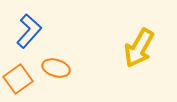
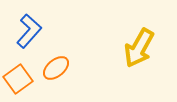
orange ellipse: rotated 56 degrees counterclockwise
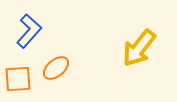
yellow arrow: rotated 9 degrees clockwise
orange square: rotated 32 degrees clockwise
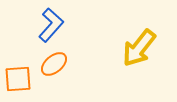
blue L-shape: moved 22 px right, 6 px up
orange ellipse: moved 2 px left, 4 px up
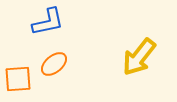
blue L-shape: moved 3 px left, 3 px up; rotated 36 degrees clockwise
yellow arrow: moved 9 px down
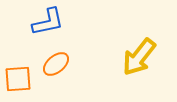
orange ellipse: moved 2 px right
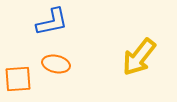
blue L-shape: moved 4 px right
orange ellipse: rotated 52 degrees clockwise
